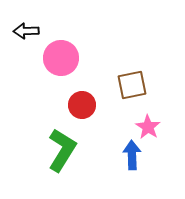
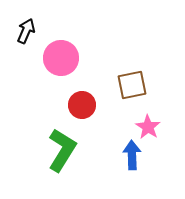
black arrow: rotated 115 degrees clockwise
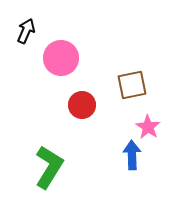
green L-shape: moved 13 px left, 17 px down
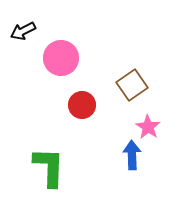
black arrow: moved 3 px left; rotated 140 degrees counterclockwise
brown square: rotated 24 degrees counterclockwise
green L-shape: rotated 30 degrees counterclockwise
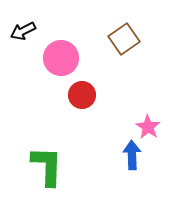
brown square: moved 8 px left, 46 px up
red circle: moved 10 px up
green L-shape: moved 2 px left, 1 px up
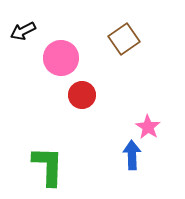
green L-shape: moved 1 px right
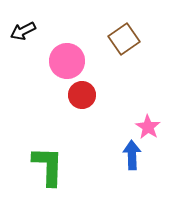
pink circle: moved 6 px right, 3 px down
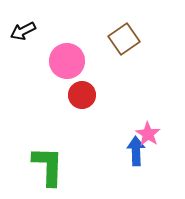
pink star: moved 7 px down
blue arrow: moved 4 px right, 4 px up
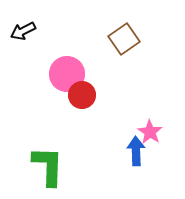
pink circle: moved 13 px down
pink star: moved 2 px right, 2 px up
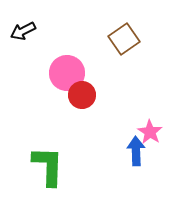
pink circle: moved 1 px up
